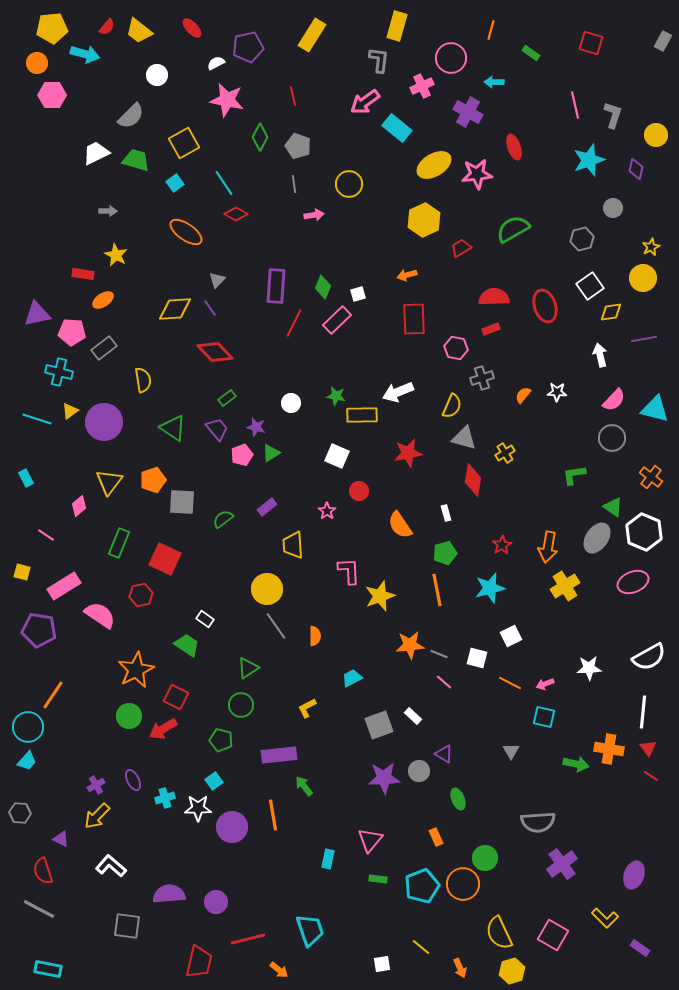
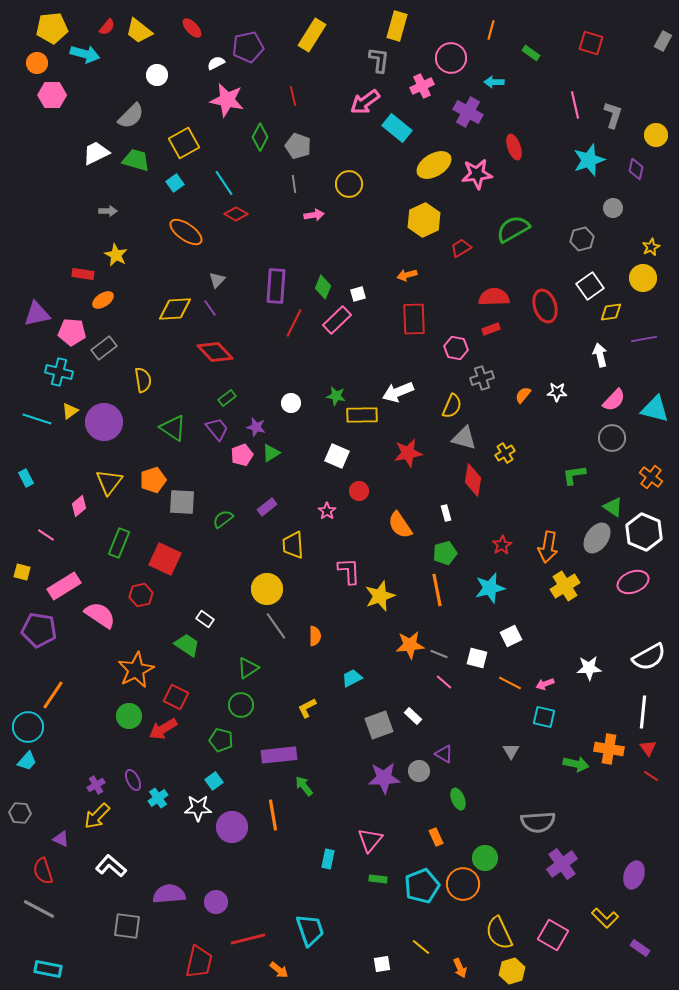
cyan cross at (165, 798): moved 7 px left; rotated 18 degrees counterclockwise
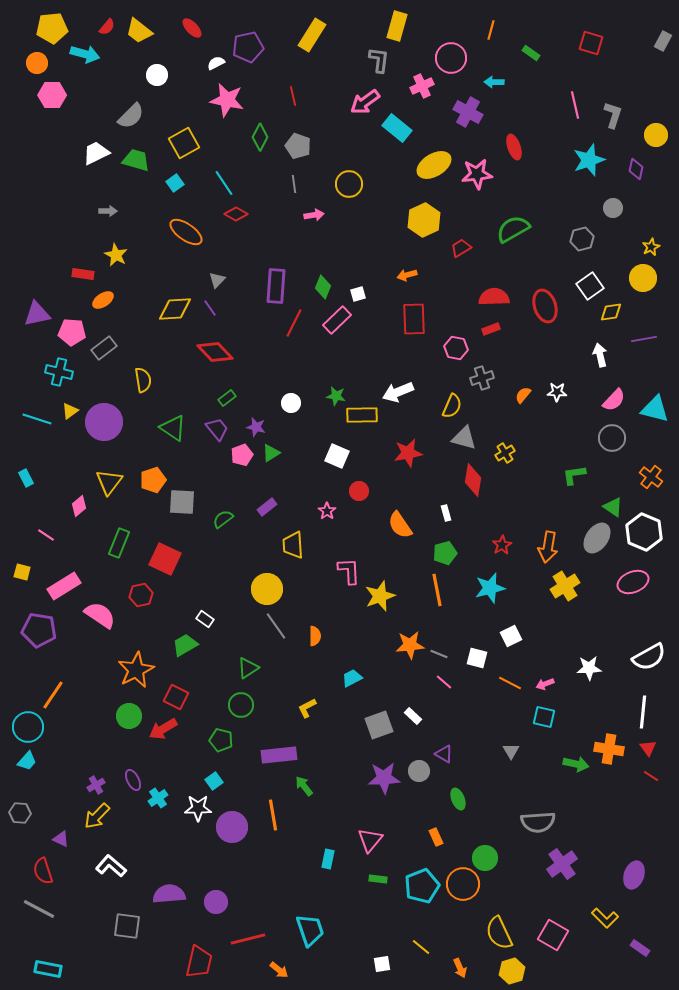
green trapezoid at (187, 645): moved 2 px left; rotated 64 degrees counterclockwise
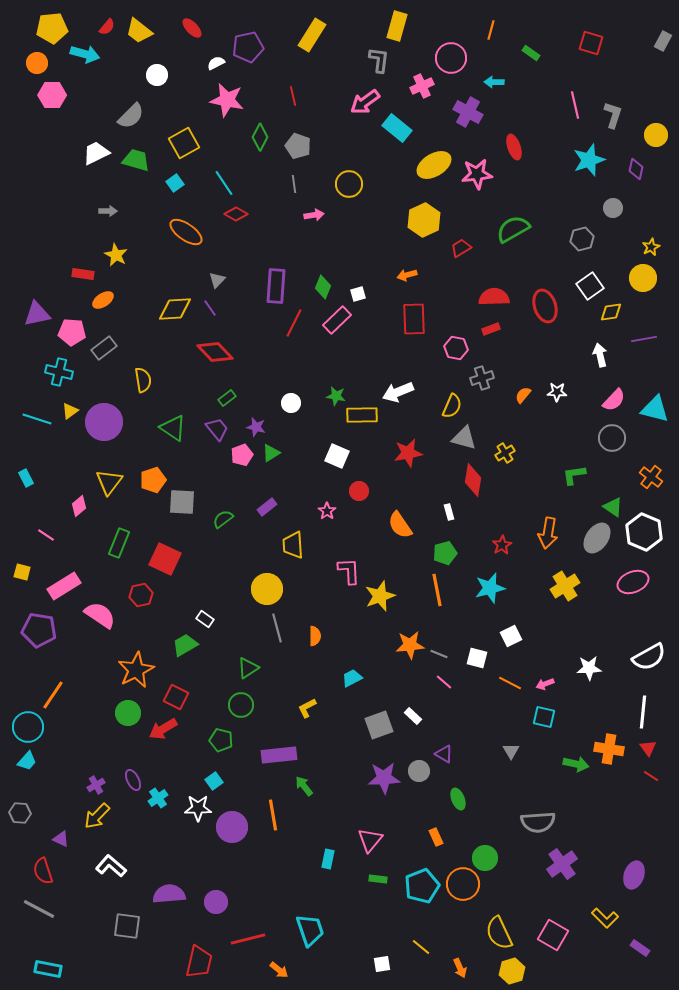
white rectangle at (446, 513): moved 3 px right, 1 px up
orange arrow at (548, 547): moved 14 px up
gray line at (276, 626): moved 1 px right, 2 px down; rotated 20 degrees clockwise
green circle at (129, 716): moved 1 px left, 3 px up
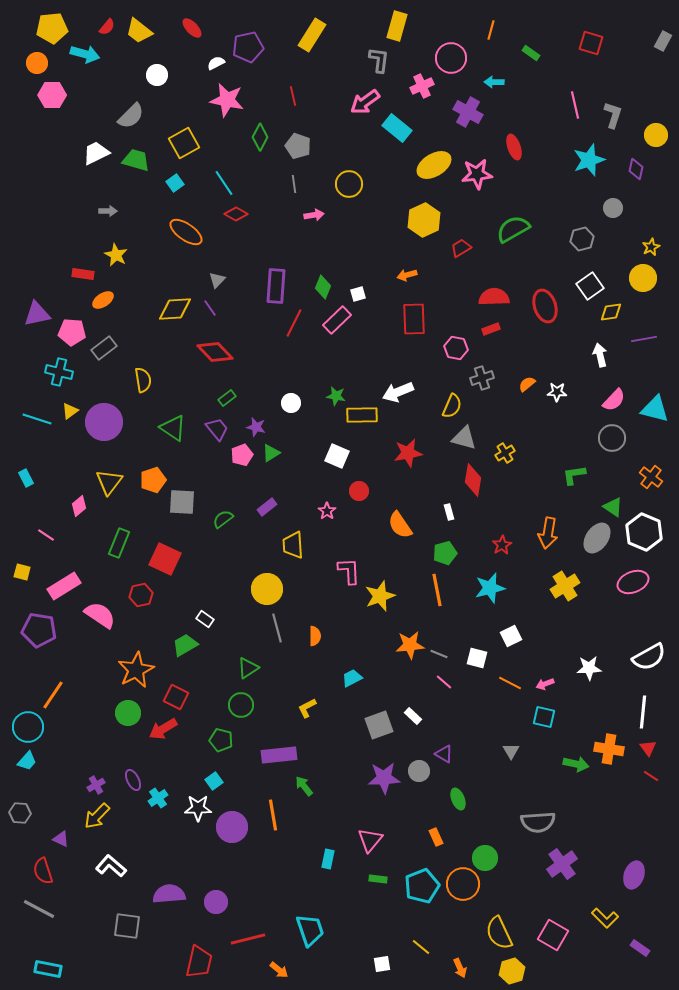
orange semicircle at (523, 395): moved 4 px right, 11 px up; rotated 12 degrees clockwise
